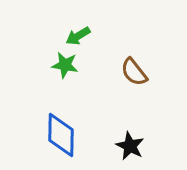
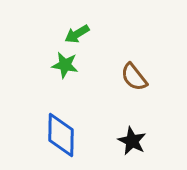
green arrow: moved 1 px left, 2 px up
brown semicircle: moved 5 px down
black star: moved 2 px right, 5 px up
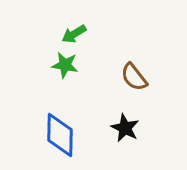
green arrow: moved 3 px left
blue diamond: moved 1 px left
black star: moved 7 px left, 13 px up
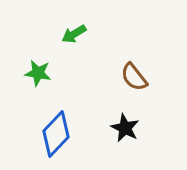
green star: moved 27 px left, 8 px down
blue diamond: moved 4 px left, 1 px up; rotated 42 degrees clockwise
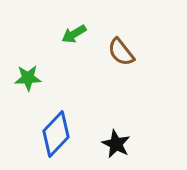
green star: moved 10 px left, 5 px down; rotated 12 degrees counterclockwise
brown semicircle: moved 13 px left, 25 px up
black star: moved 9 px left, 16 px down
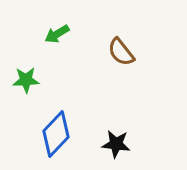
green arrow: moved 17 px left
green star: moved 2 px left, 2 px down
black star: rotated 20 degrees counterclockwise
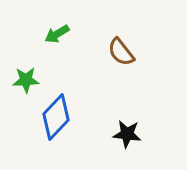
blue diamond: moved 17 px up
black star: moved 11 px right, 10 px up
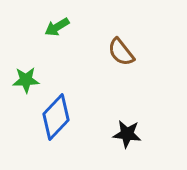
green arrow: moved 7 px up
